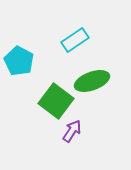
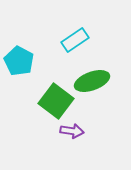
purple arrow: rotated 65 degrees clockwise
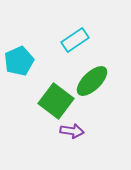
cyan pentagon: rotated 20 degrees clockwise
green ellipse: rotated 24 degrees counterclockwise
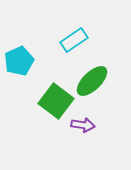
cyan rectangle: moved 1 px left
purple arrow: moved 11 px right, 6 px up
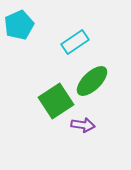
cyan rectangle: moved 1 px right, 2 px down
cyan pentagon: moved 36 px up
green square: rotated 20 degrees clockwise
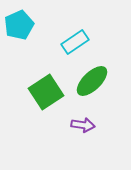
green square: moved 10 px left, 9 px up
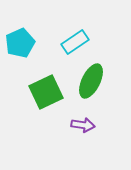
cyan pentagon: moved 1 px right, 18 px down
green ellipse: moved 1 px left; rotated 20 degrees counterclockwise
green square: rotated 8 degrees clockwise
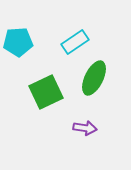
cyan pentagon: moved 2 px left, 1 px up; rotated 20 degrees clockwise
green ellipse: moved 3 px right, 3 px up
purple arrow: moved 2 px right, 3 px down
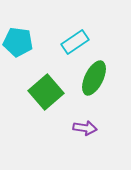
cyan pentagon: rotated 12 degrees clockwise
green square: rotated 16 degrees counterclockwise
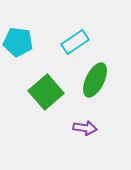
green ellipse: moved 1 px right, 2 px down
